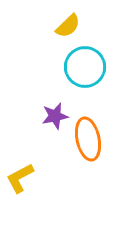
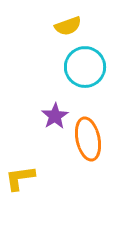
yellow semicircle: rotated 24 degrees clockwise
purple star: rotated 20 degrees counterclockwise
yellow L-shape: rotated 20 degrees clockwise
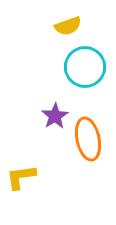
yellow L-shape: moved 1 px right, 1 px up
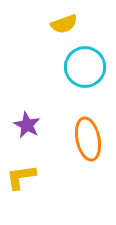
yellow semicircle: moved 4 px left, 2 px up
purple star: moved 28 px left, 9 px down; rotated 12 degrees counterclockwise
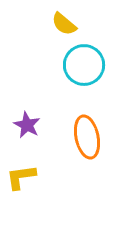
yellow semicircle: rotated 60 degrees clockwise
cyan circle: moved 1 px left, 2 px up
orange ellipse: moved 1 px left, 2 px up
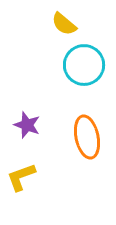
purple star: rotated 8 degrees counterclockwise
yellow L-shape: rotated 12 degrees counterclockwise
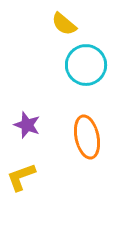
cyan circle: moved 2 px right
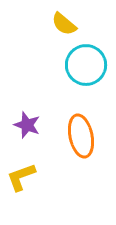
orange ellipse: moved 6 px left, 1 px up
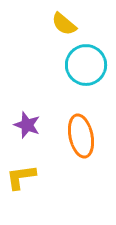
yellow L-shape: rotated 12 degrees clockwise
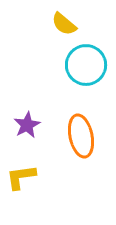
purple star: rotated 24 degrees clockwise
